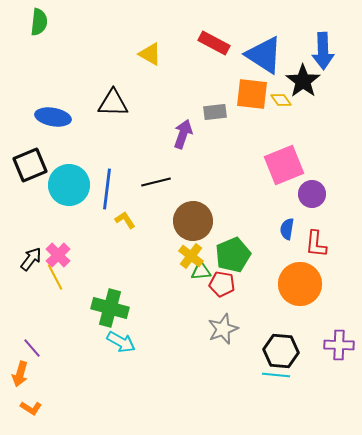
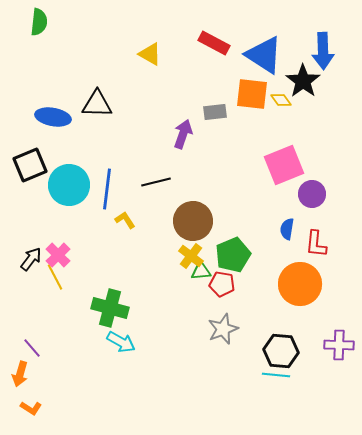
black triangle: moved 16 px left, 1 px down
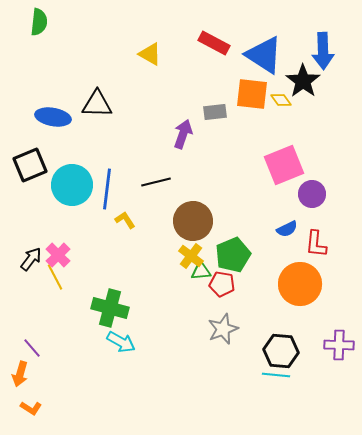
cyan circle: moved 3 px right
blue semicircle: rotated 125 degrees counterclockwise
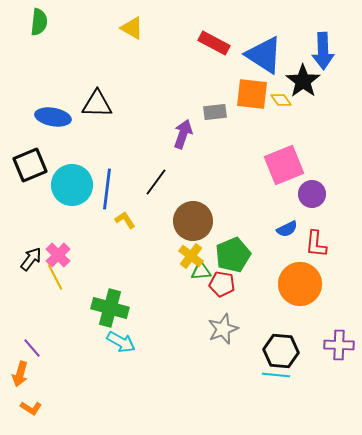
yellow triangle: moved 18 px left, 26 px up
black line: rotated 40 degrees counterclockwise
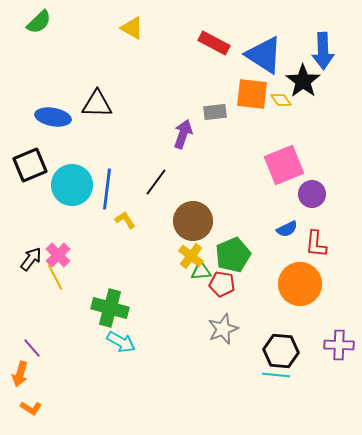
green semicircle: rotated 40 degrees clockwise
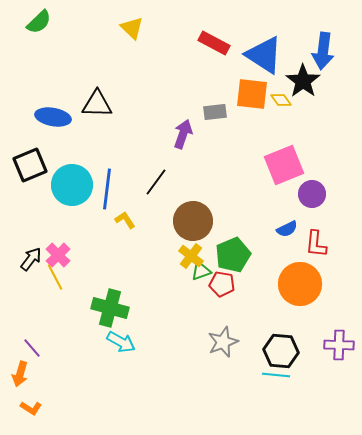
yellow triangle: rotated 15 degrees clockwise
blue arrow: rotated 9 degrees clockwise
green triangle: rotated 15 degrees counterclockwise
gray star: moved 13 px down
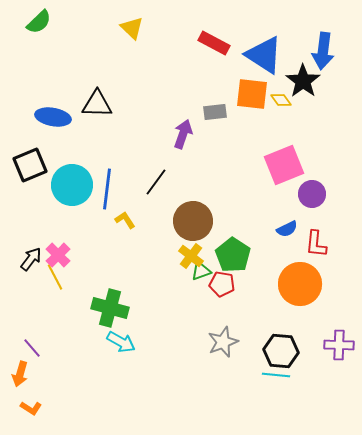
green pentagon: rotated 16 degrees counterclockwise
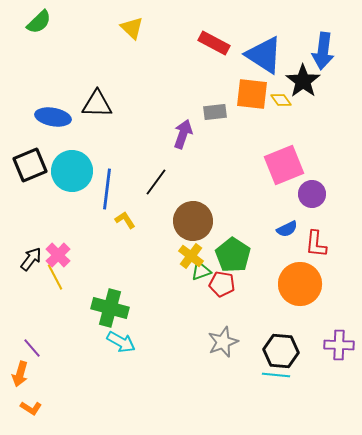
cyan circle: moved 14 px up
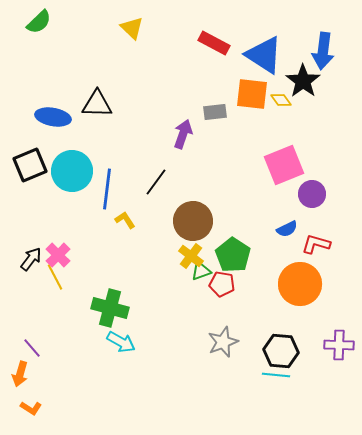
red L-shape: rotated 100 degrees clockwise
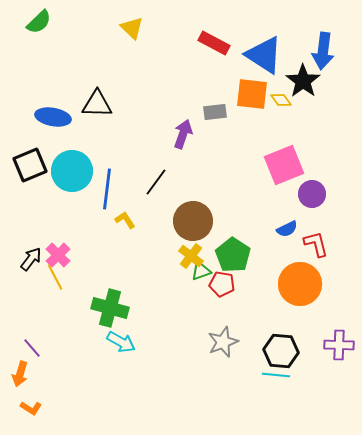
red L-shape: rotated 60 degrees clockwise
